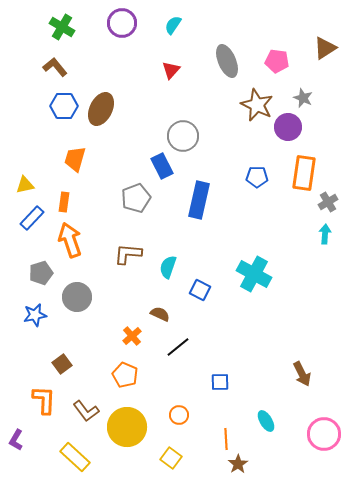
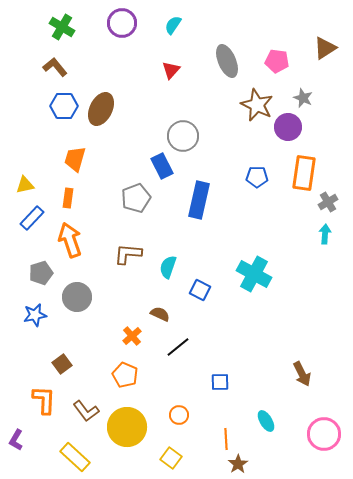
orange rectangle at (64, 202): moved 4 px right, 4 px up
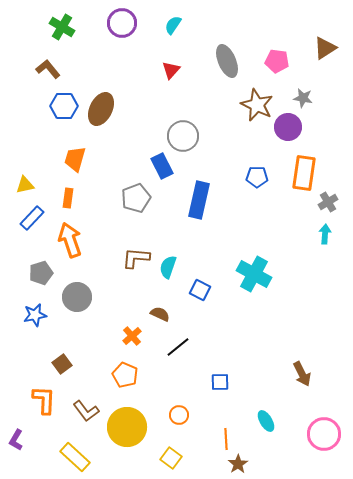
brown L-shape at (55, 67): moved 7 px left, 2 px down
gray star at (303, 98): rotated 12 degrees counterclockwise
brown L-shape at (128, 254): moved 8 px right, 4 px down
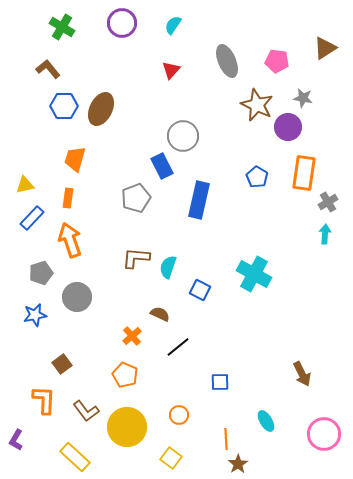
blue pentagon at (257, 177): rotated 30 degrees clockwise
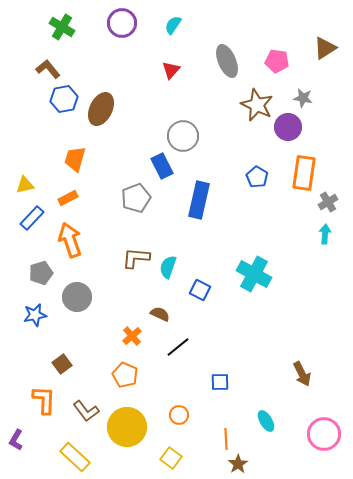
blue hexagon at (64, 106): moved 7 px up; rotated 12 degrees counterclockwise
orange rectangle at (68, 198): rotated 54 degrees clockwise
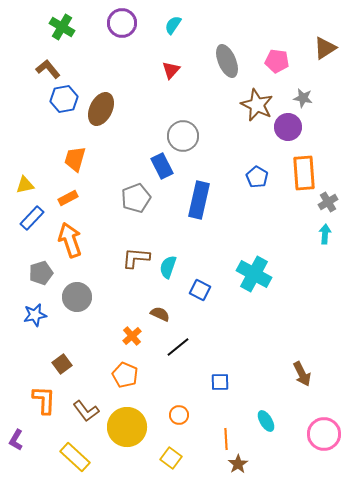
orange rectangle at (304, 173): rotated 12 degrees counterclockwise
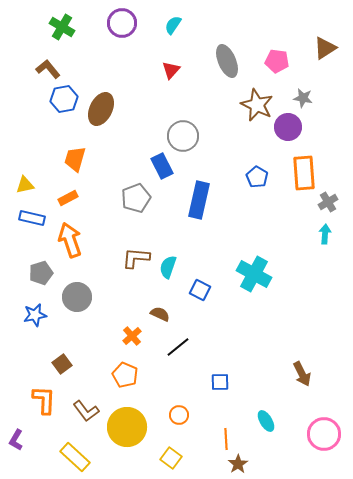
blue rectangle at (32, 218): rotated 60 degrees clockwise
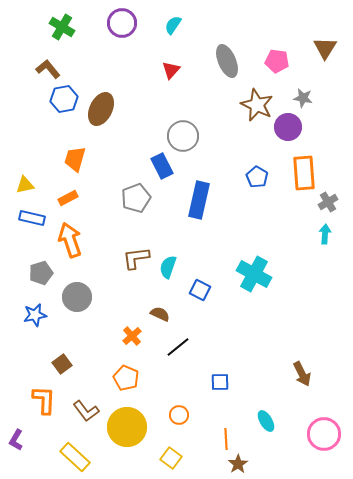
brown triangle at (325, 48): rotated 25 degrees counterclockwise
brown L-shape at (136, 258): rotated 12 degrees counterclockwise
orange pentagon at (125, 375): moved 1 px right, 3 px down
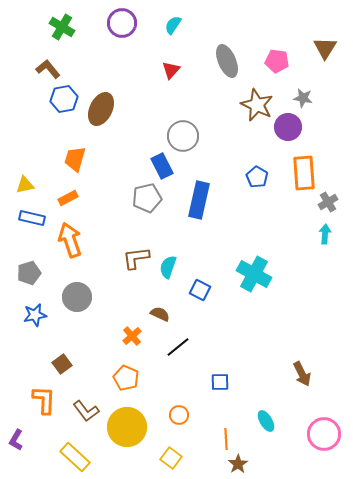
gray pentagon at (136, 198): moved 11 px right; rotated 8 degrees clockwise
gray pentagon at (41, 273): moved 12 px left
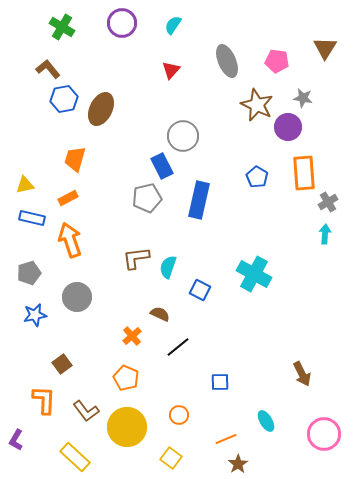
orange line at (226, 439): rotated 70 degrees clockwise
